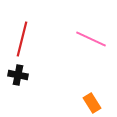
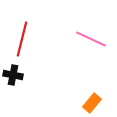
black cross: moved 5 px left
orange rectangle: rotated 72 degrees clockwise
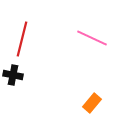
pink line: moved 1 px right, 1 px up
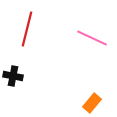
red line: moved 5 px right, 10 px up
black cross: moved 1 px down
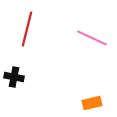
black cross: moved 1 px right, 1 px down
orange rectangle: rotated 36 degrees clockwise
